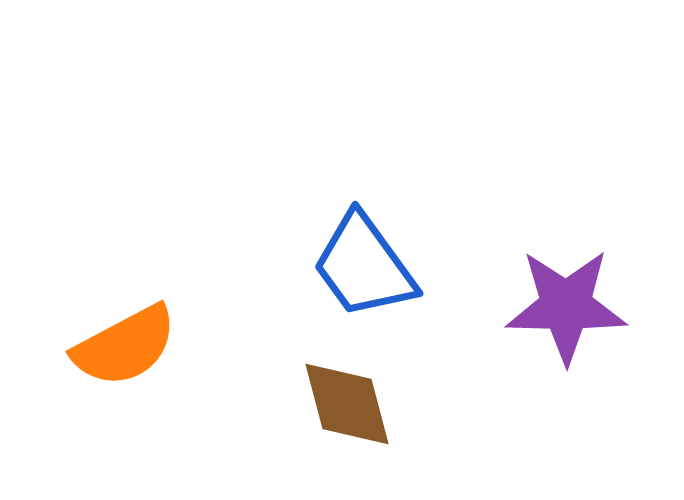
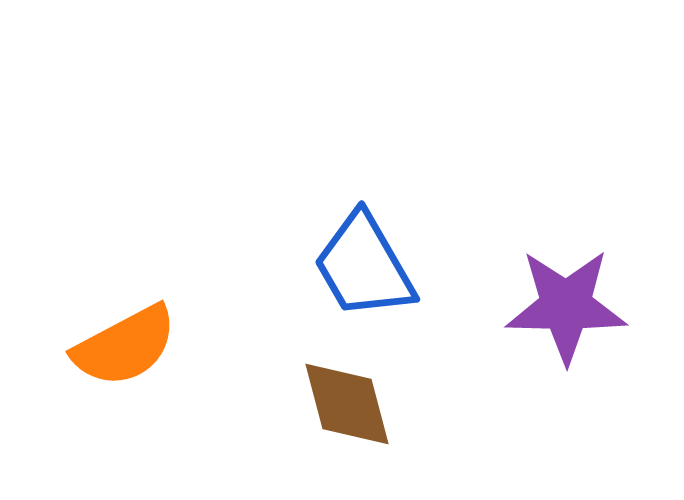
blue trapezoid: rotated 6 degrees clockwise
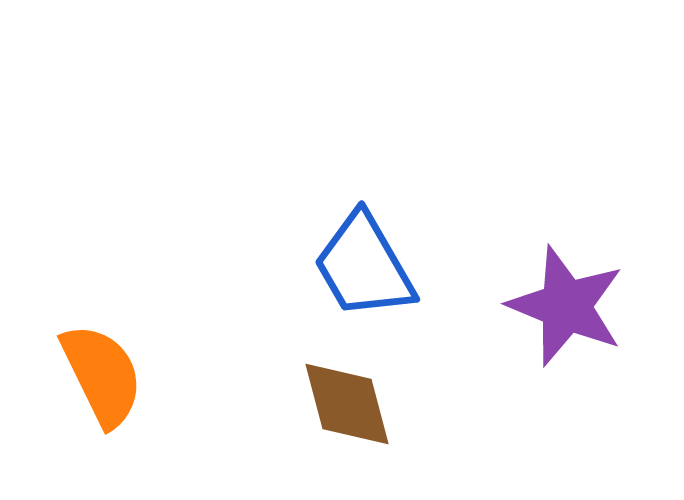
purple star: rotated 21 degrees clockwise
orange semicircle: moved 23 px left, 29 px down; rotated 88 degrees counterclockwise
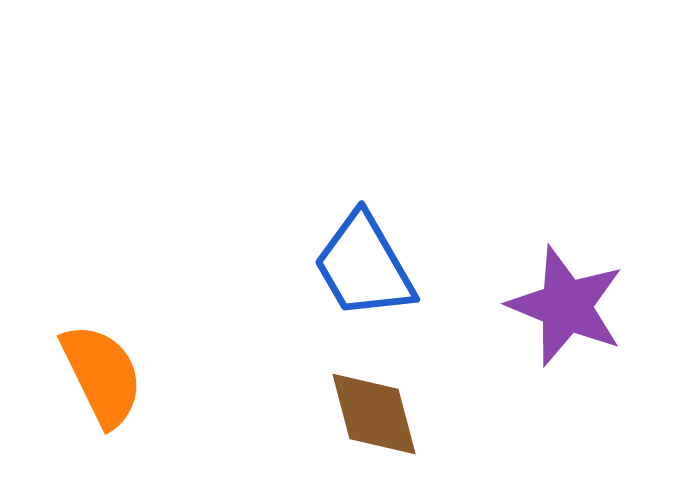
brown diamond: moved 27 px right, 10 px down
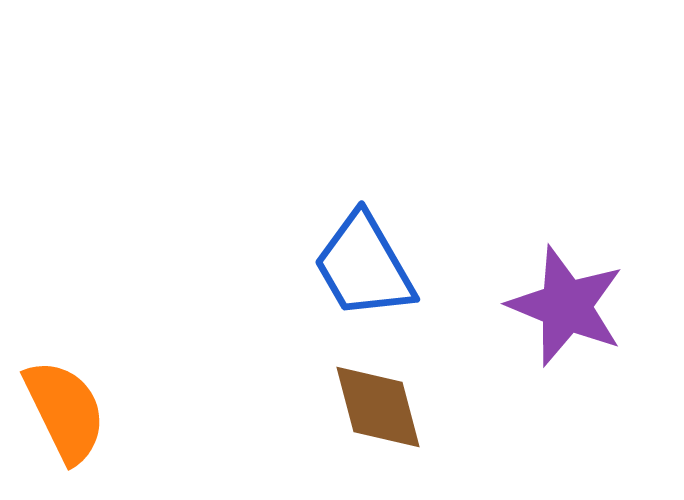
orange semicircle: moved 37 px left, 36 px down
brown diamond: moved 4 px right, 7 px up
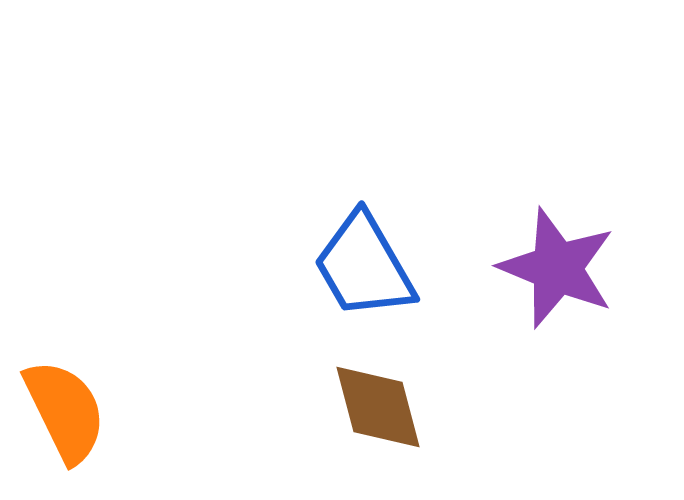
purple star: moved 9 px left, 38 px up
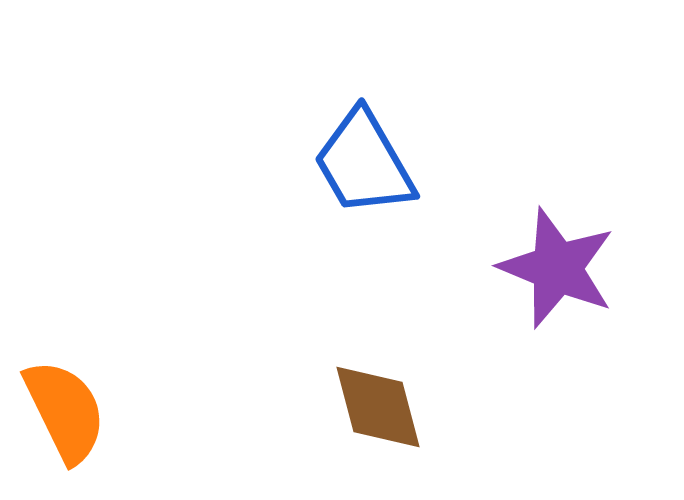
blue trapezoid: moved 103 px up
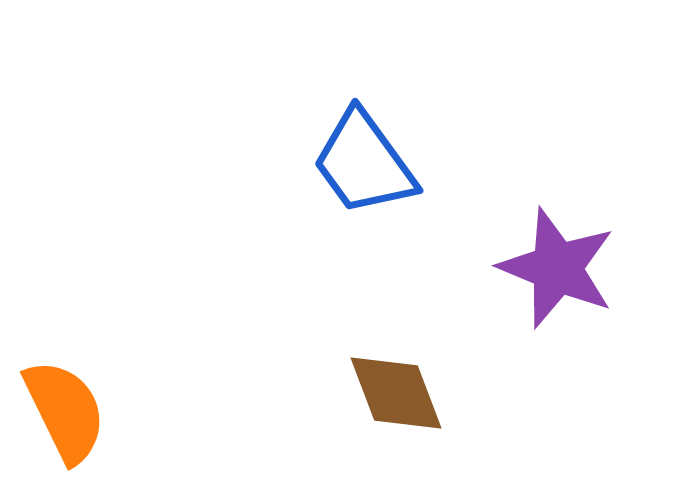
blue trapezoid: rotated 6 degrees counterclockwise
brown diamond: moved 18 px right, 14 px up; rotated 6 degrees counterclockwise
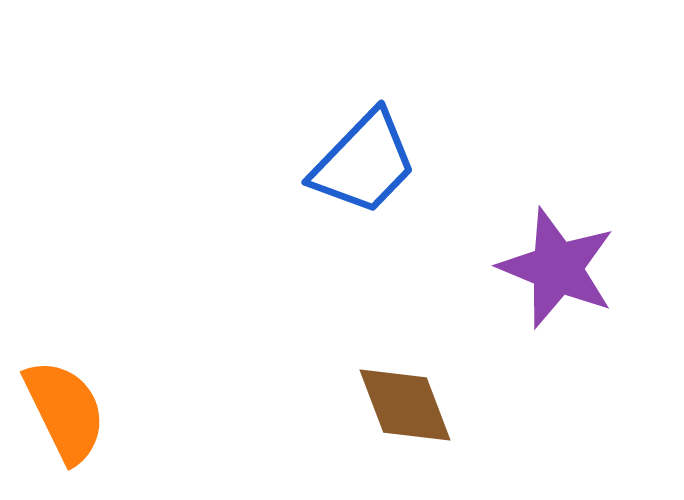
blue trapezoid: rotated 100 degrees counterclockwise
brown diamond: moved 9 px right, 12 px down
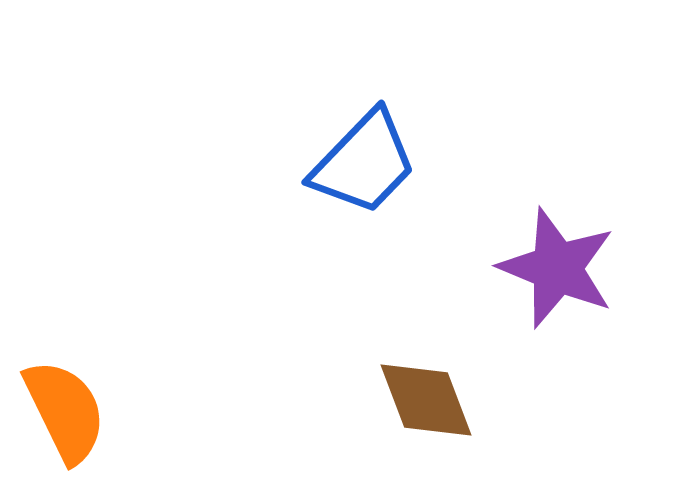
brown diamond: moved 21 px right, 5 px up
